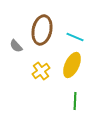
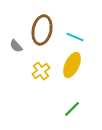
green line: moved 3 px left, 8 px down; rotated 42 degrees clockwise
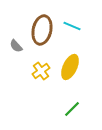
cyan line: moved 3 px left, 11 px up
yellow ellipse: moved 2 px left, 2 px down
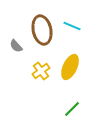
brown ellipse: rotated 24 degrees counterclockwise
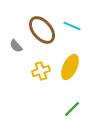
brown ellipse: rotated 28 degrees counterclockwise
yellow cross: rotated 18 degrees clockwise
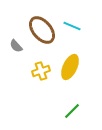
green line: moved 2 px down
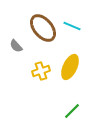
brown ellipse: moved 1 px right, 2 px up
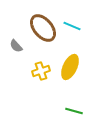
green line: moved 2 px right; rotated 60 degrees clockwise
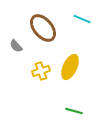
cyan line: moved 10 px right, 7 px up
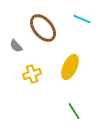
yellow cross: moved 9 px left, 3 px down
green line: rotated 42 degrees clockwise
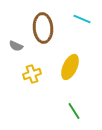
brown ellipse: rotated 36 degrees clockwise
gray semicircle: rotated 24 degrees counterclockwise
